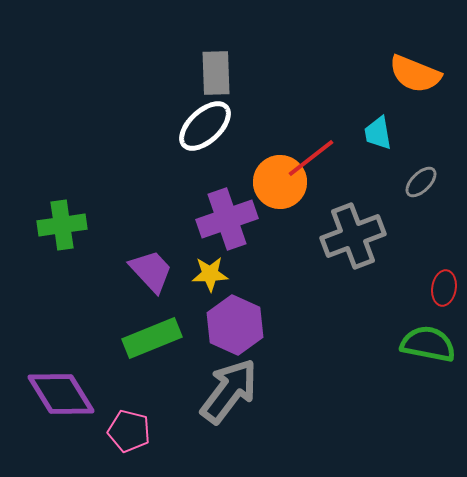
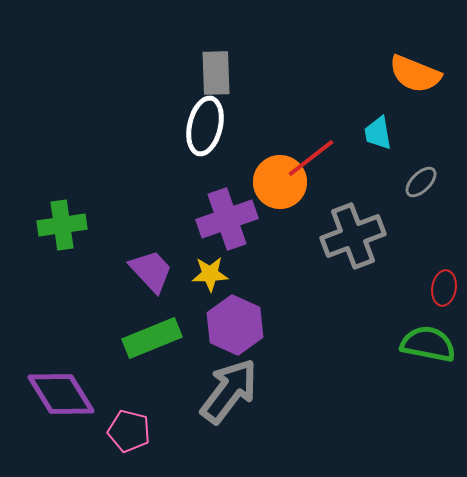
white ellipse: rotated 34 degrees counterclockwise
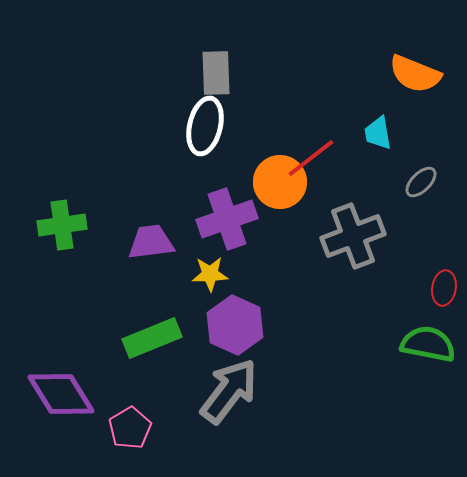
purple trapezoid: moved 29 px up; rotated 54 degrees counterclockwise
pink pentagon: moved 1 px right, 3 px up; rotated 27 degrees clockwise
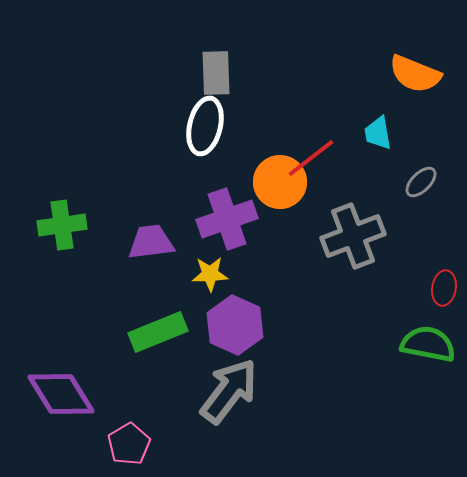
green rectangle: moved 6 px right, 6 px up
pink pentagon: moved 1 px left, 16 px down
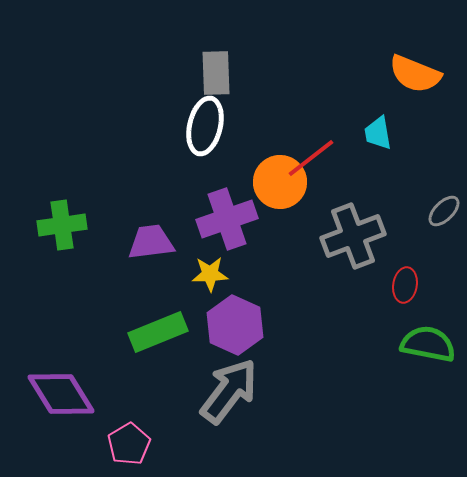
gray ellipse: moved 23 px right, 29 px down
red ellipse: moved 39 px left, 3 px up
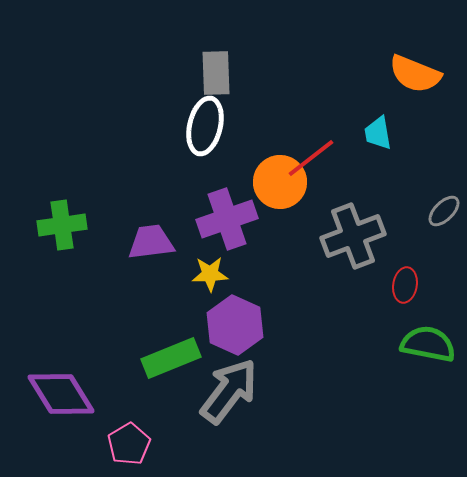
green rectangle: moved 13 px right, 26 px down
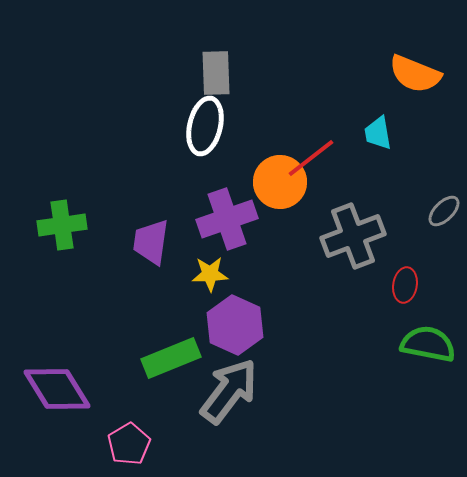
purple trapezoid: rotated 75 degrees counterclockwise
purple diamond: moved 4 px left, 5 px up
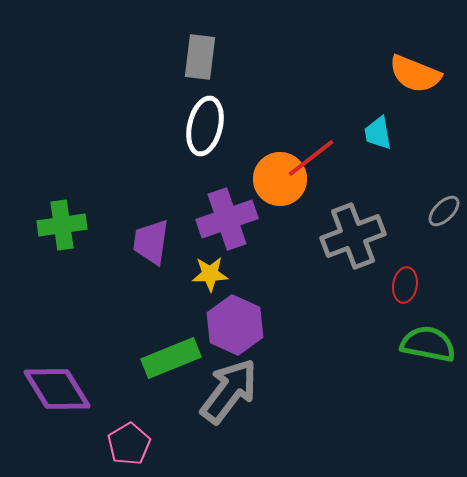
gray rectangle: moved 16 px left, 16 px up; rotated 9 degrees clockwise
orange circle: moved 3 px up
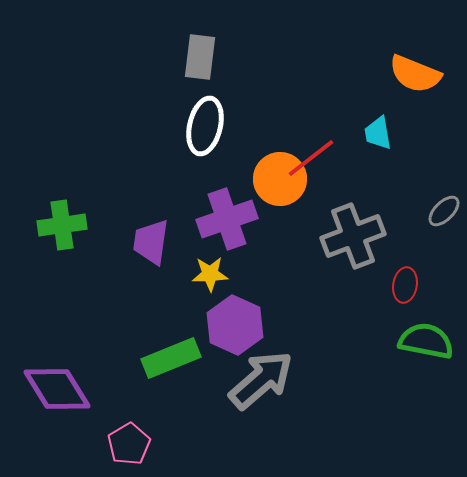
green semicircle: moved 2 px left, 3 px up
gray arrow: moved 32 px right, 11 px up; rotated 12 degrees clockwise
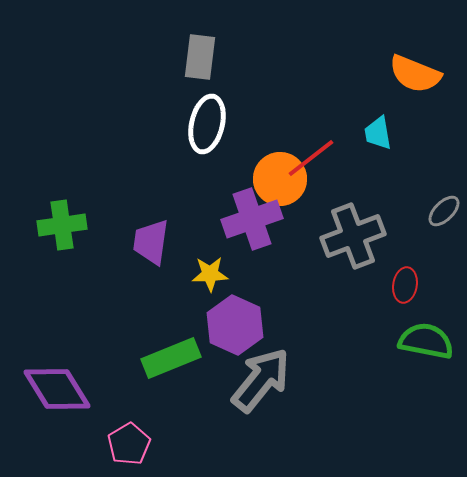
white ellipse: moved 2 px right, 2 px up
purple cross: moved 25 px right
gray arrow: rotated 10 degrees counterclockwise
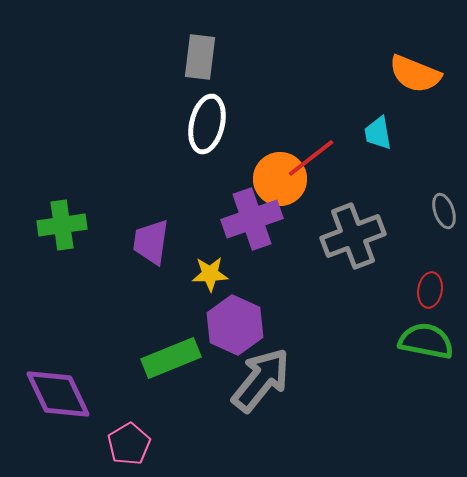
gray ellipse: rotated 64 degrees counterclockwise
red ellipse: moved 25 px right, 5 px down
purple diamond: moved 1 px right, 5 px down; rotated 6 degrees clockwise
